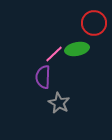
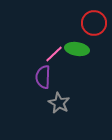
green ellipse: rotated 20 degrees clockwise
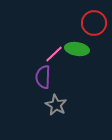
gray star: moved 3 px left, 2 px down
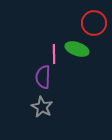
green ellipse: rotated 10 degrees clockwise
pink line: rotated 48 degrees counterclockwise
gray star: moved 14 px left, 2 px down
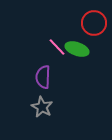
pink line: moved 3 px right, 7 px up; rotated 42 degrees counterclockwise
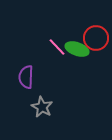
red circle: moved 2 px right, 15 px down
purple semicircle: moved 17 px left
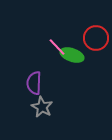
green ellipse: moved 5 px left, 6 px down
purple semicircle: moved 8 px right, 6 px down
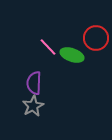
pink line: moved 9 px left
gray star: moved 9 px left, 1 px up; rotated 15 degrees clockwise
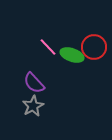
red circle: moved 2 px left, 9 px down
purple semicircle: rotated 45 degrees counterclockwise
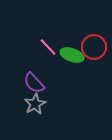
gray star: moved 2 px right, 2 px up
